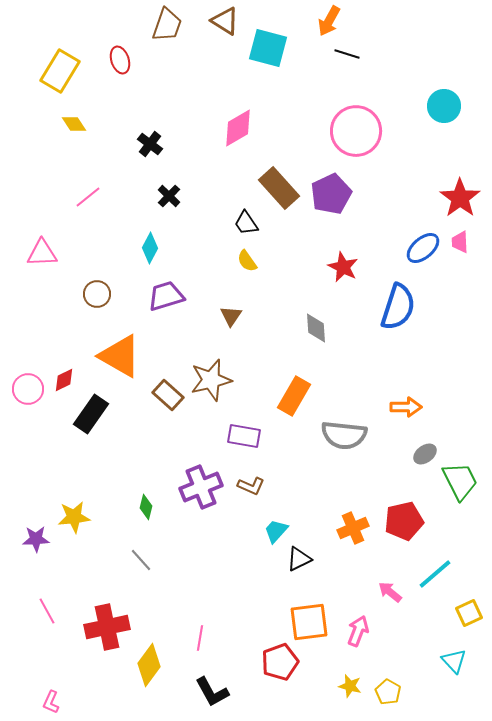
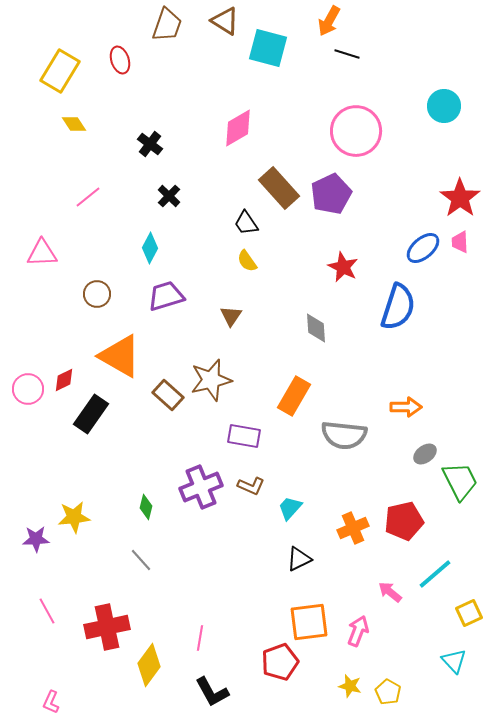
cyan trapezoid at (276, 531): moved 14 px right, 23 px up
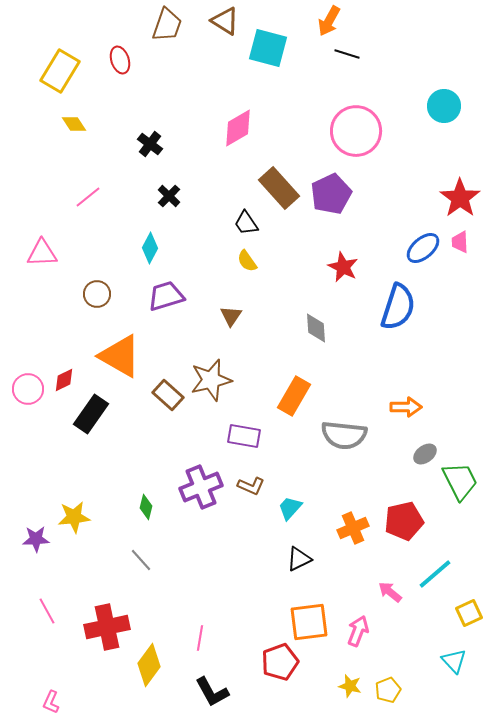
yellow pentagon at (388, 692): moved 2 px up; rotated 20 degrees clockwise
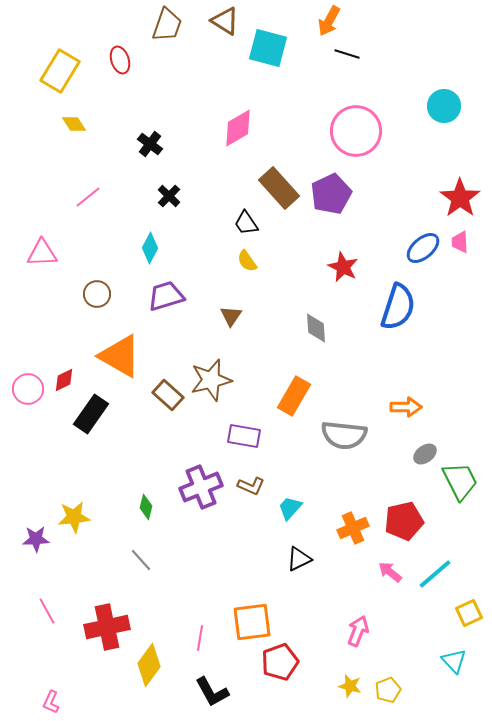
pink arrow at (390, 592): moved 20 px up
orange square at (309, 622): moved 57 px left
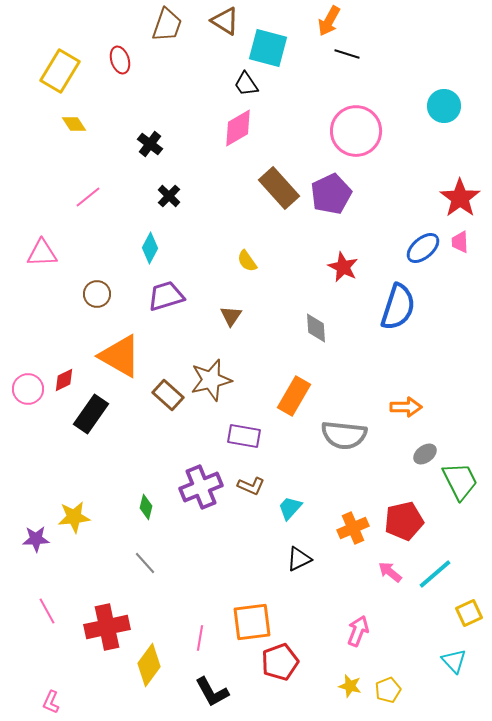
black trapezoid at (246, 223): moved 139 px up
gray line at (141, 560): moved 4 px right, 3 px down
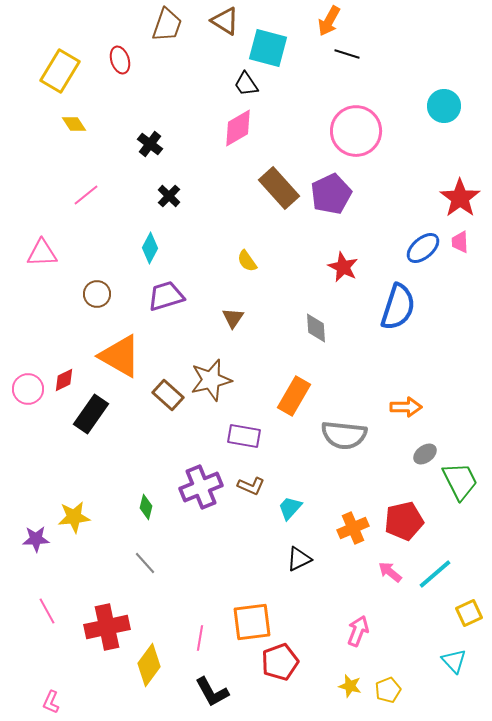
pink line at (88, 197): moved 2 px left, 2 px up
brown triangle at (231, 316): moved 2 px right, 2 px down
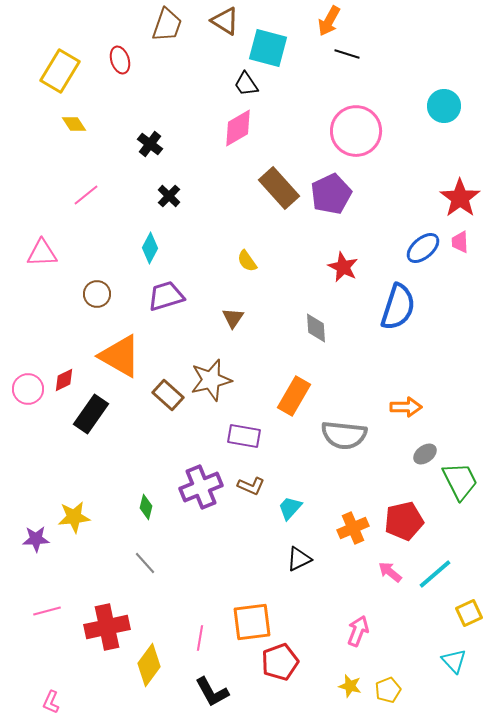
pink line at (47, 611): rotated 76 degrees counterclockwise
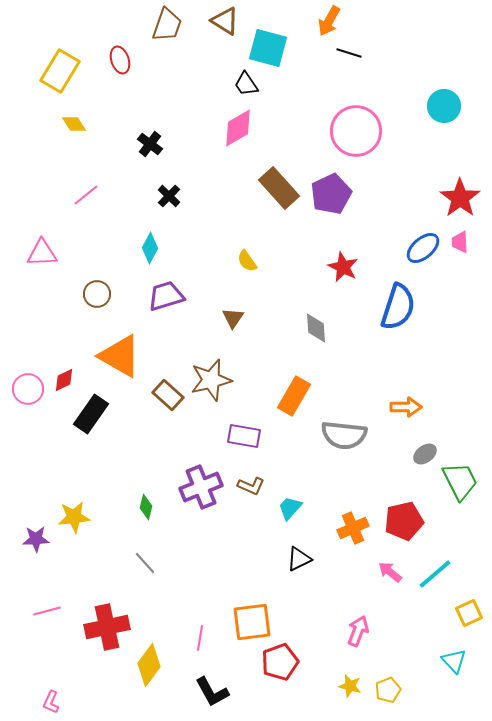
black line at (347, 54): moved 2 px right, 1 px up
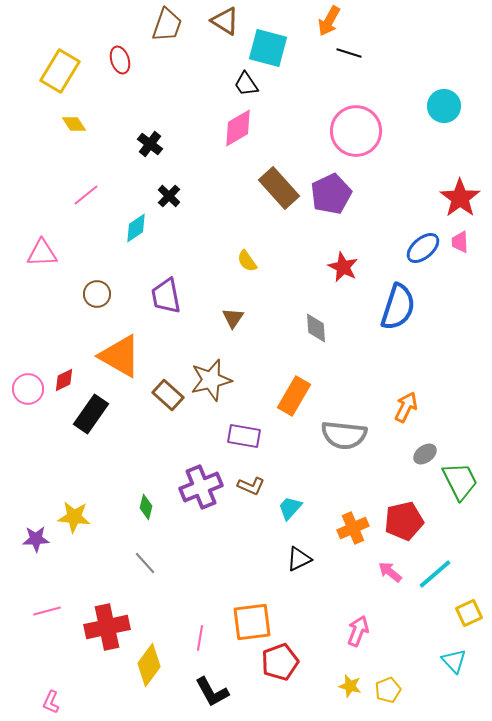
cyan diamond at (150, 248): moved 14 px left, 20 px up; rotated 28 degrees clockwise
purple trapezoid at (166, 296): rotated 84 degrees counterclockwise
orange arrow at (406, 407): rotated 64 degrees counterclockwise
yellow star at (74, 517): rotated 12 degrees clockwise
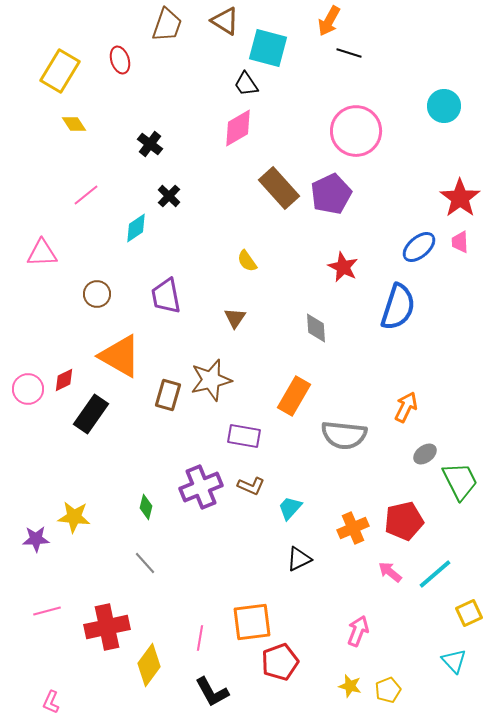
blue ellipse at (423, 248): moved 4 px left, 1 px up
brown triangle at (233, 318): moved 2 px right
brown rectangle at (168, 395): rotated 64 degrees clockwise
